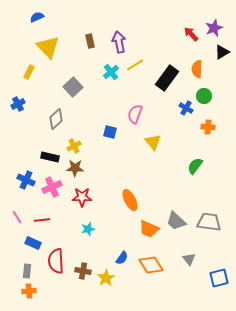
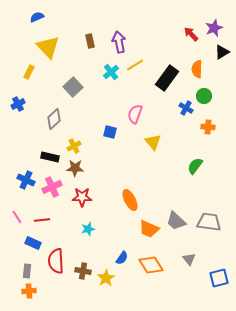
gray diamond at (56, 119): moved 2 px left
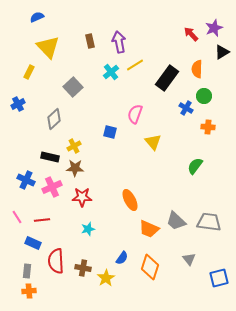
orange diamond at (151, 265): moved 1 px left, 2 px down; rotated 50 degrees clockwise
brown cross at (83, 271): moved 3 px up
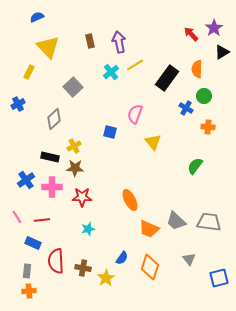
purple star at (214, 28): rotated 12 degrees counterclockwise
blue cross at (26, 180): rotated 30 degrees clockwise
pink cross at (52, 187): rotated 24 degrees clockwise
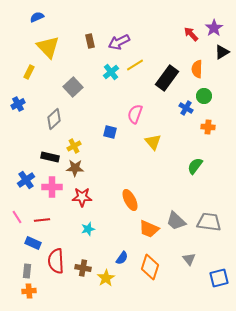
purple arrow at (119, 42): rotated 105 degrees counterclockwise
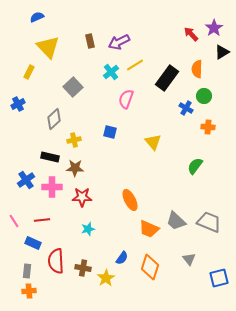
pink semicircle at (135, 114): moved 9 px left, 15 px up
yellow cross at (74, 146): moved 6 px up; rotated 16 degrees clockwise
pink line at (17, 217): moved 3 px left, 4 px down
gray trapezoid at (209, 222): rotated 15 degrees clockwise
